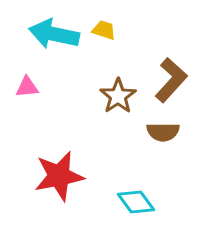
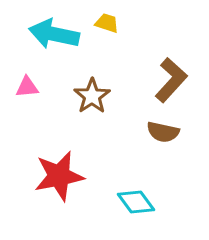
yellow trapezoid: moved 3 px right, 7 px up
brown star: moved 26 px left
brown semicircle: rotated 12 degrees clockwise
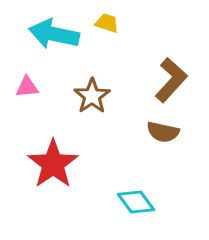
red star: moved 6 px left, 12 px up; rotated 24 degrees counterclockwise
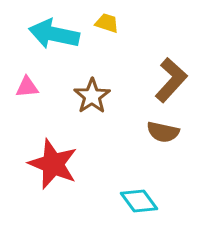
red star: rotated 15 degrees counterclockwise
cyan diamond: moved 3 px right, 1 px up
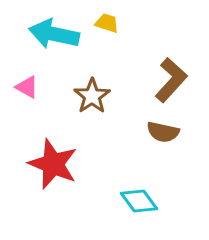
pink triangle: rotated 35 degrees clockwise
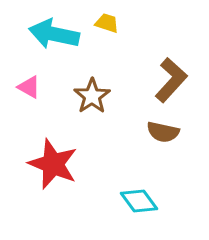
pink triangle: moved 2 px right
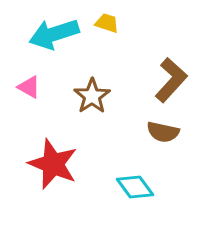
cyan arrow: rotated 30 degrees counterclockwise
cyan diamond: moved 4 px left, 14 px up
